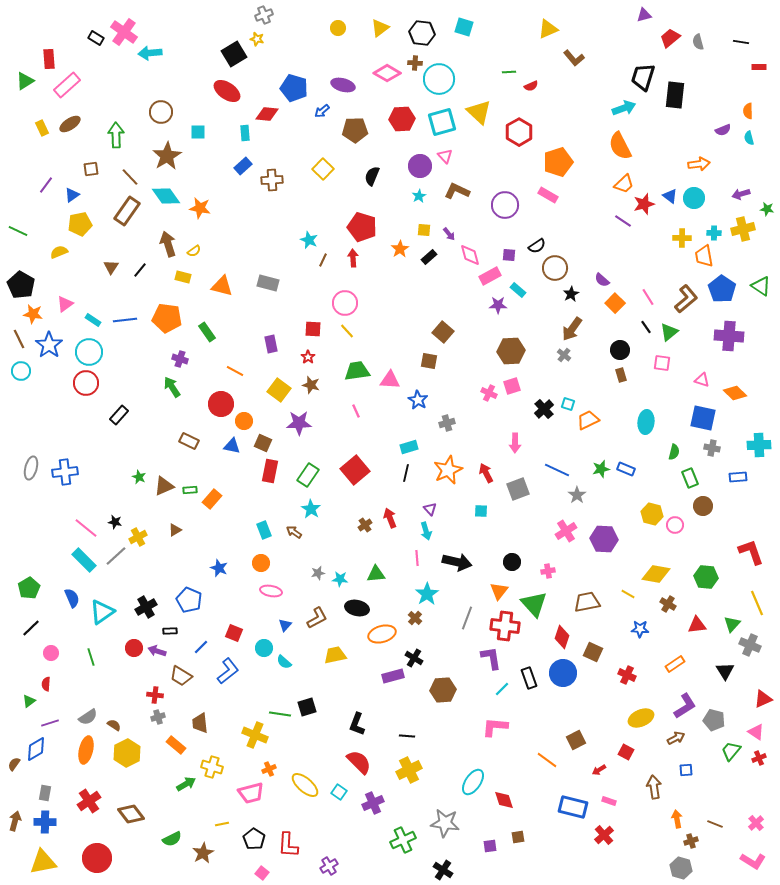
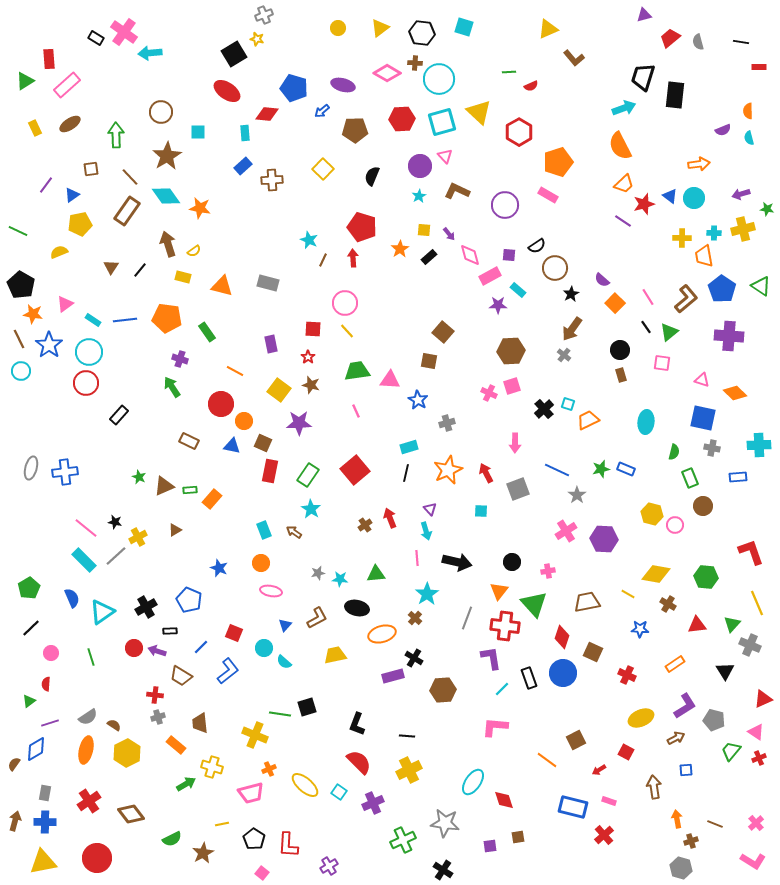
yellow rectangle at (42, 128): moved 7 px left
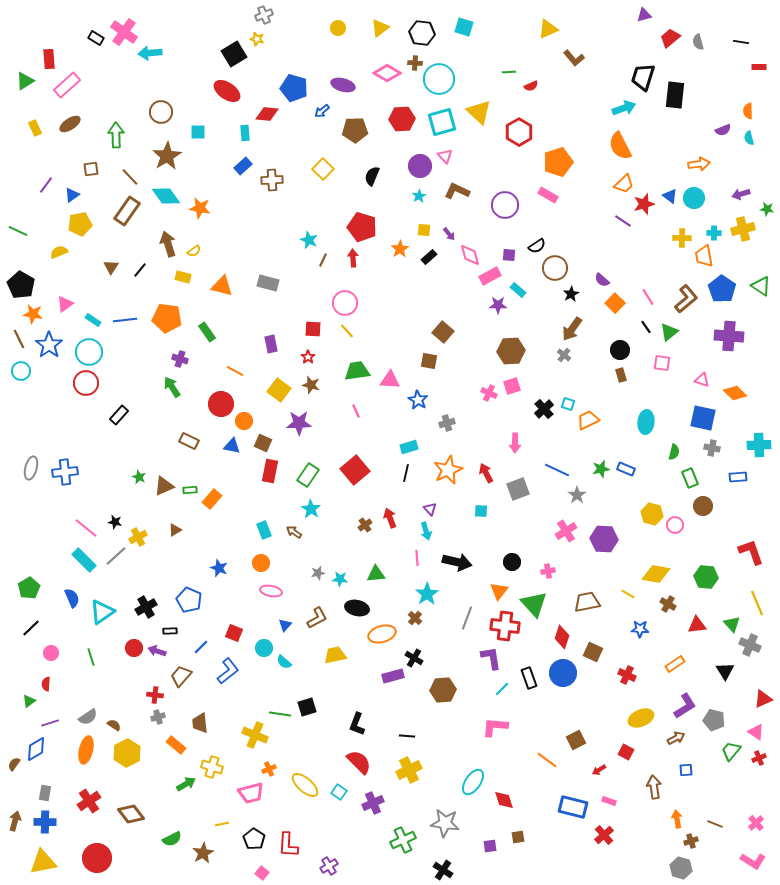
green triangle at (732, 624): rotated 24 degrees counterclockwise
brown trapezoid at (181, 676): rotated 100 degrees clockwise
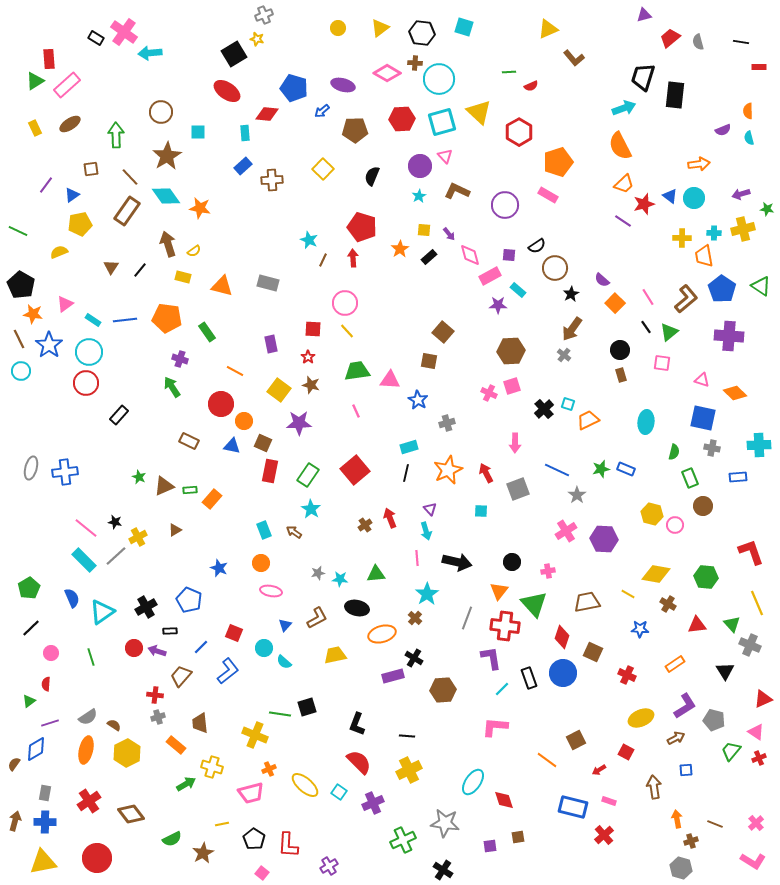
green triangle at (25, 81): moved 10 px right
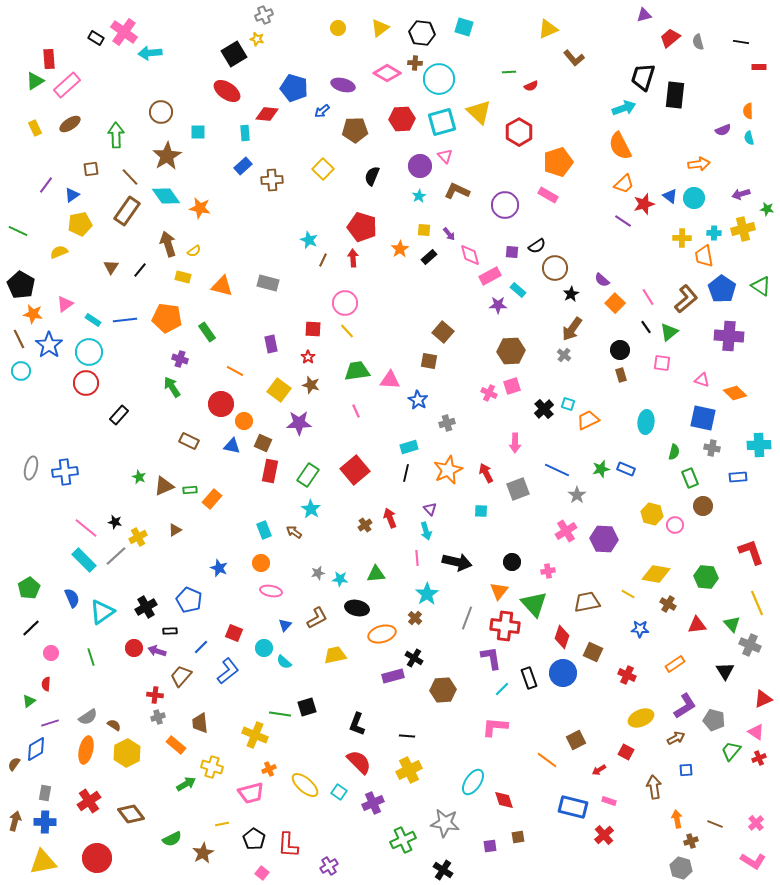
purple square at (509, 255): moved 3 px right, 3 px up
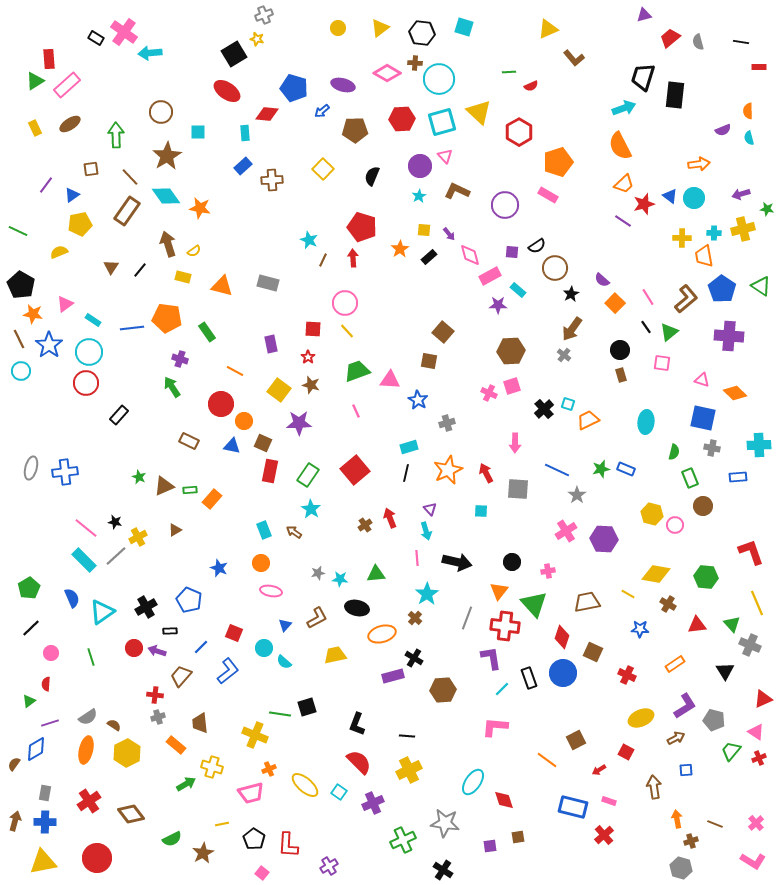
blue line at (125, 320): moved 7 px right, 8 px down
green trapezoid at (357, 371): rotated 12 degrees counterclockwise
gray square at (518, 489): rotated 25 degrees clockwise
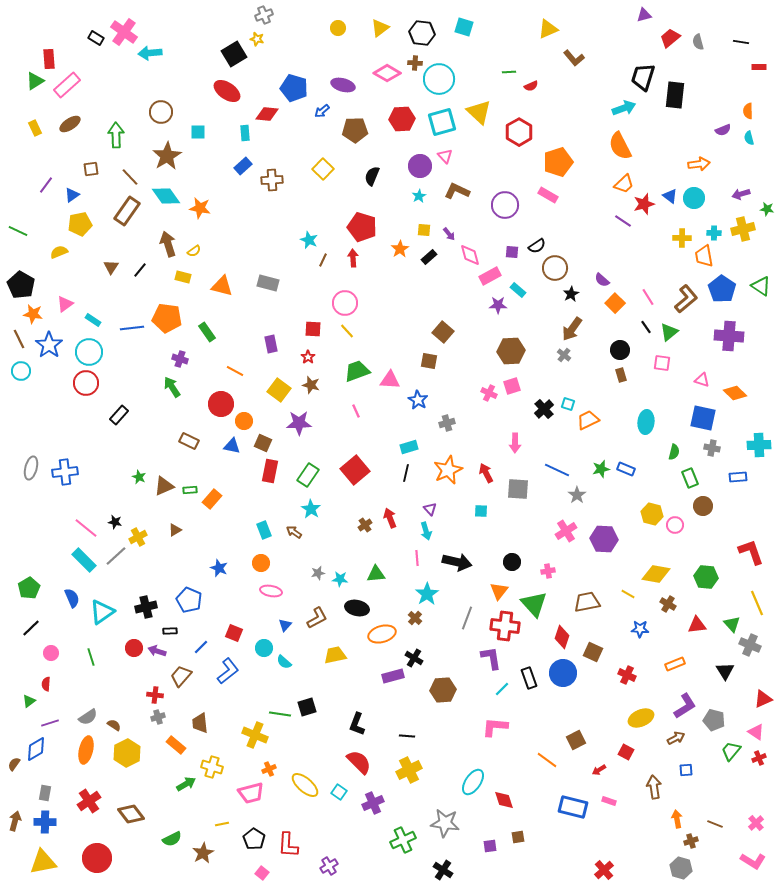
black cross at (146, 607): rotated 15 degrees clockwise
orange rectangle at (675, 664): rotated 12 degrees clockwise
red cross at (604, 835): moved 35 px down
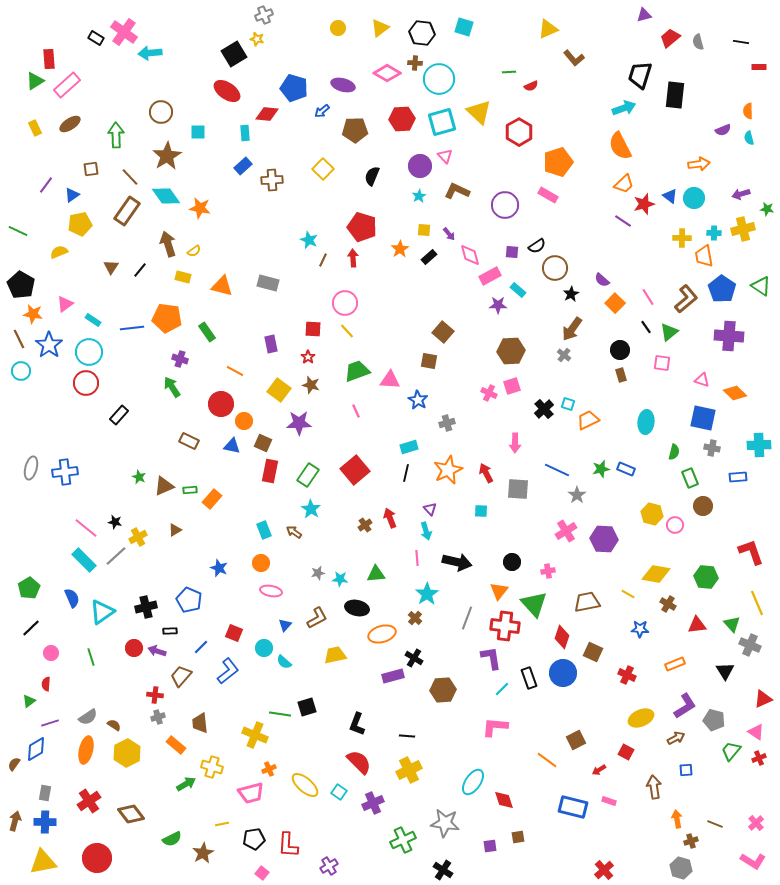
black trapezoid at (643, 77): moved 3 px left, 2 px up
black pentagon at (254, 839): rotated 30 degrees clockwise
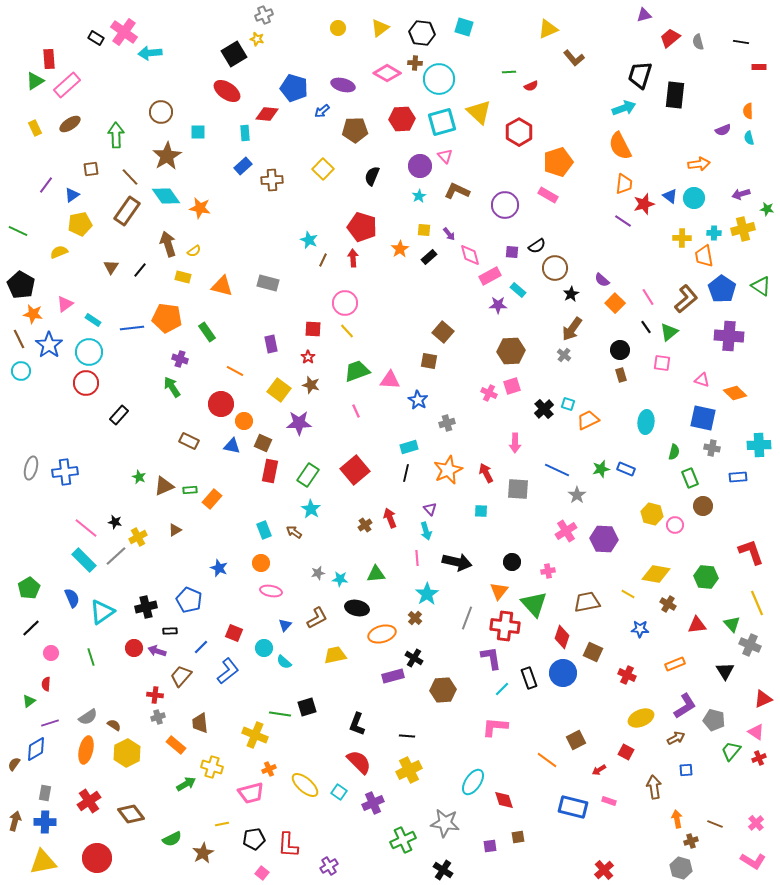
orange trapezoid at (624, 184): rotated 40 degrees counterclockwise
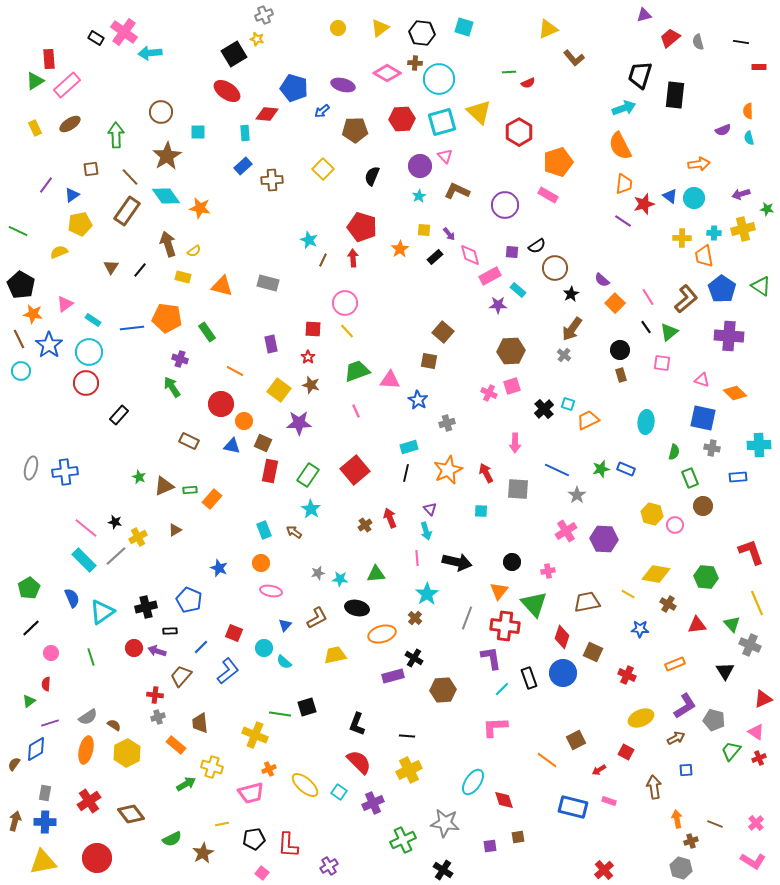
red semicircle at (531, 86): moved 3 px left, 3 px up
black rectangle at (429, 257): moved 6 px right
pink L-shape at (495, 727): rotated 8 degrees counterclockwise
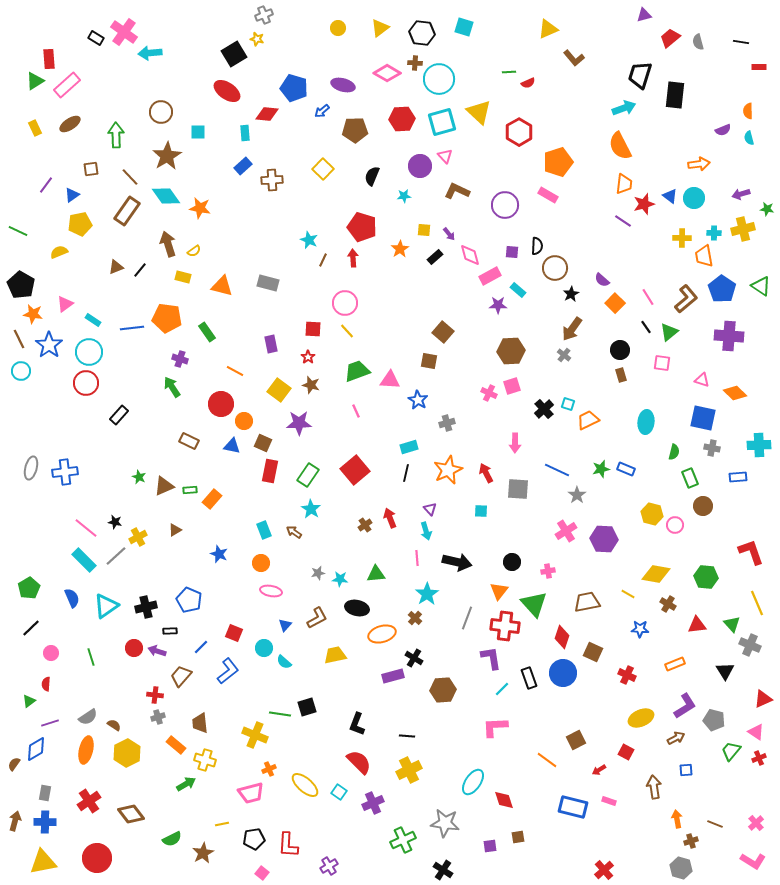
cyan star at (419, 196): moved 15 px left; rotated 24 degrees clockwise
black semicircle at (537, 246): rotated 54 degrees counterclockwise
brown triangle at (111, 267): moved 5 px right; rotated 35 degrees clockwise
blue star at (219, 568): moved 14 px up
cyan triangle at (102, 612): moved 4 px right, 6 px up
yellow cross at (212, 767): moved 7 px left, 7 px up
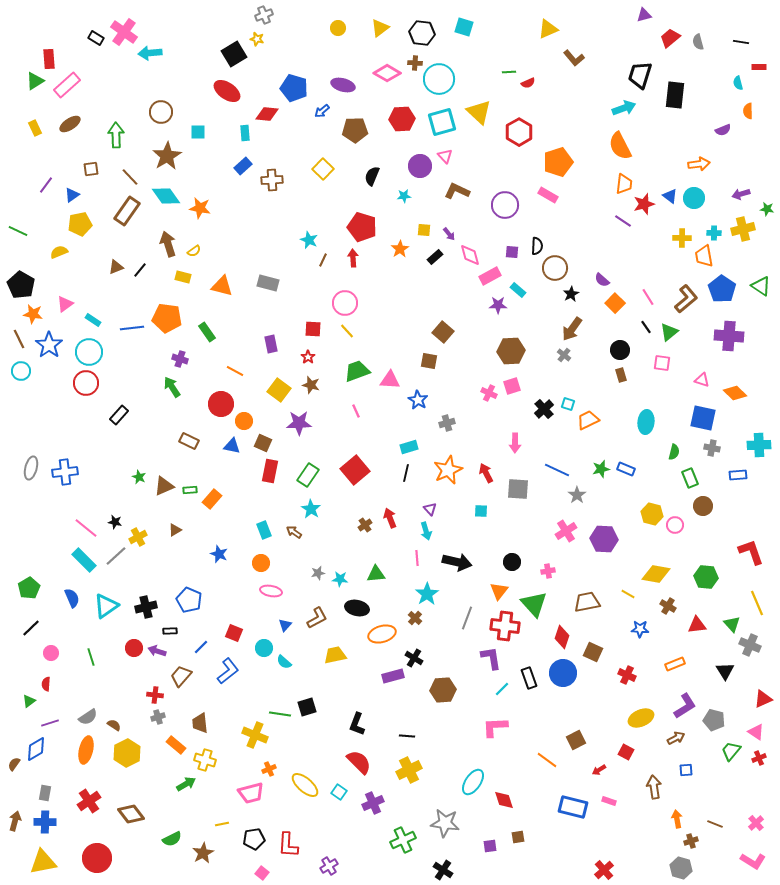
cyan semicircle at (749, 138): moved 11 px left, 55 px up
blue rectangle at (738, 477): moved 2 px up
brown cross at (668, 604): moved 2 px down
